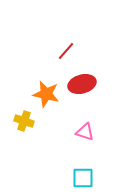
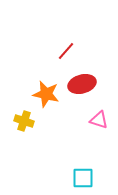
pink triangle: moved 14 px right, 12 px up
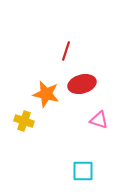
red line: rotated 24 degrees counterclockwise
cyan square: moved 7 px up
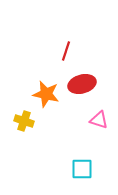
cyan square: moved 1 px left, 2 px up
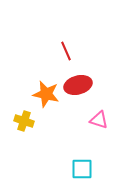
red line: rotated 42 degrees counterclockwise
red ellipse: moved 4 px left, 1 px down
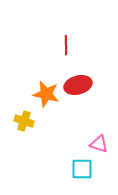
red line: moved 6 px up; rotated 24 degrees clockwise
pink triangle: moved 24 px down
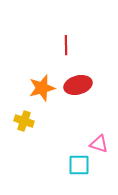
orange star: moved 4 px left, 6 px up; rotated 28 degrees counterclockwise
cyan square: moved 3 px left, 4 px up
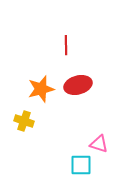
orange star: moved 1 px left, 1 px down
cyan square: moved 2 px right
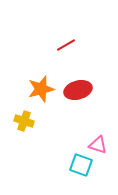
red line: rotated 60 degrees clockwise
red ellipse: moved 5 px down
pink triangle: moved 1 px left, 1 px down
cyan square: rotated 20 degrees clockwise
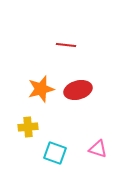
red line: rotated 36 degrees clockwise
yellow cross: moved 4 px right, 6 px down; rotated 24 degrees counterclockwise
pink triangle: moved 4 px down
cyan square: moved 26 px left, 12 px up
